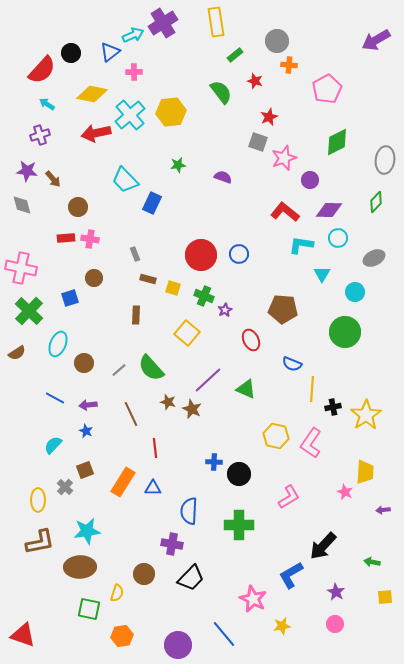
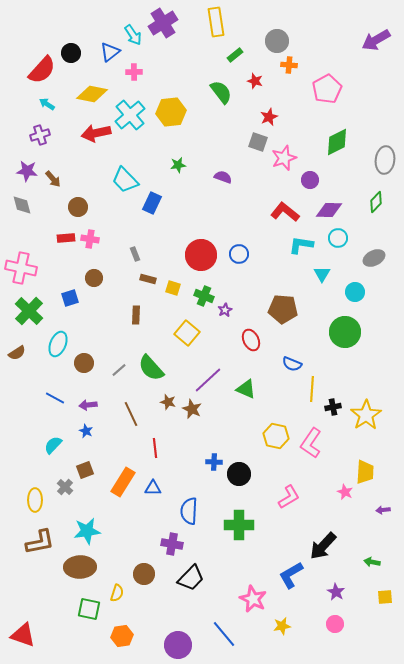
cyan arrow at (133, 35): rotated 80 degrees clockwise
yellow ellipse at (38, 500): moved 3 px left
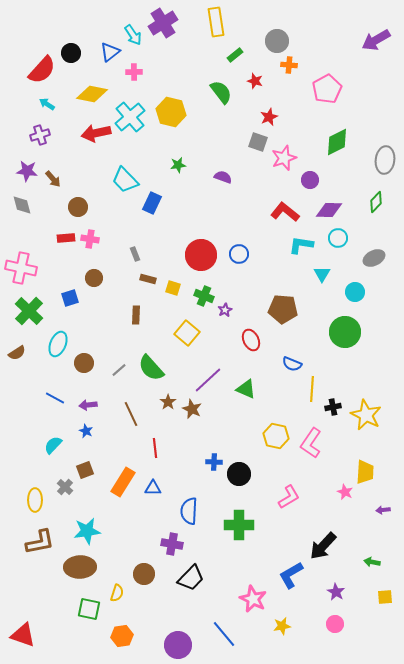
yellow hexagon at (171, 112): rotated 20 degrees clockwise
cyan cross at (130, 115): moved 2 px down
brown star at (168, 402): rotated 21 degrees clockwise
yellow star at (366, 415): rotated 12 degrees counterclockwise
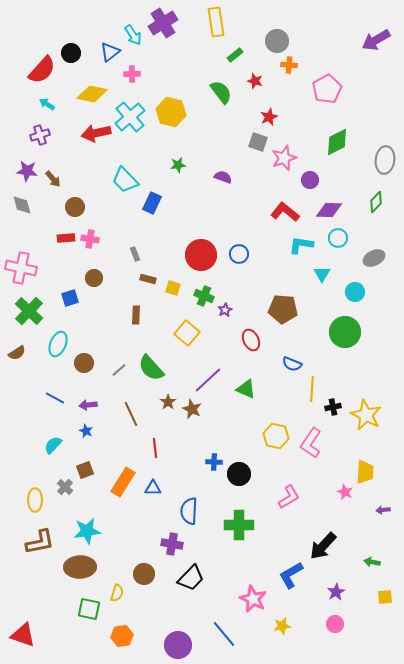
pink cross at (134, 72): moved 2 px left, 2 px down
brown circle at (78, 207): moved 3 px left
purple star at (336, 592): rotated 12 degrees clockwise
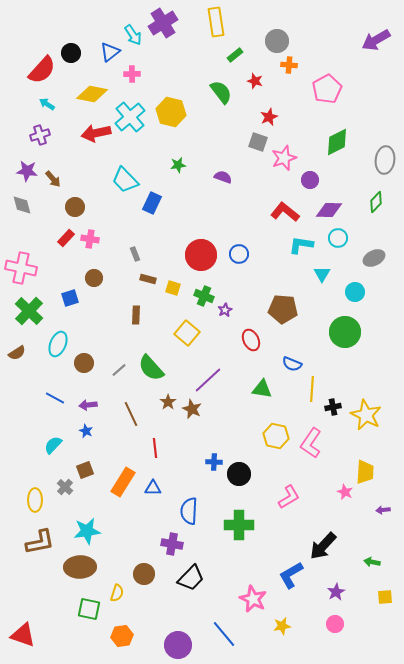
red rectangle at (66, 238): rotated 42 degrees counterclockwise
green triangle at (246, 389): moved 16 px right; rotated 15 degrees counterclockwise
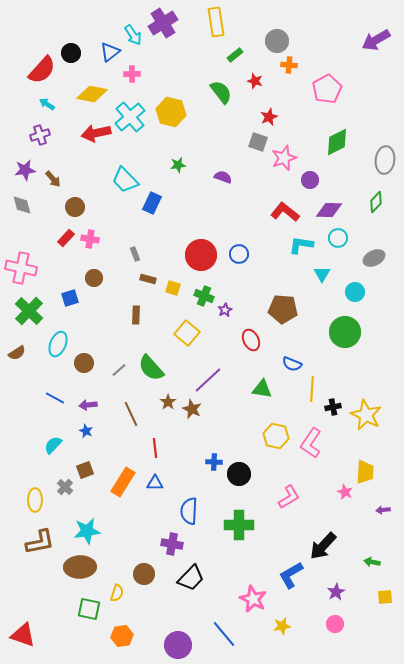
purple star at (27, 171): moved 2 px left, 1 px up; rotated 15 degrees counterclockwise
blue triangle at (153, 488): moved 2 px right, 5 px up
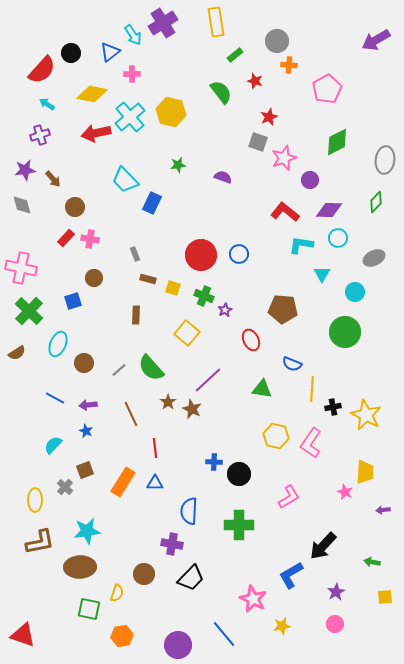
blue square at (70, 298): moved 3 px right, 3 px down
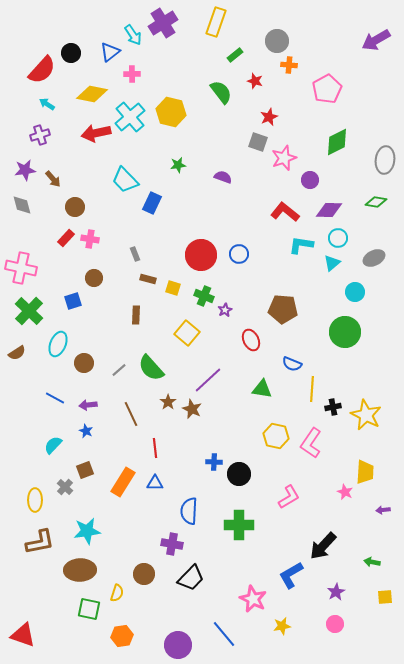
yellow rectangle at (216, 22): rotated 28 degrees clockwise
green diamond at (376, 202): rotated 55 degrees clockwise
cyan triangle at (322, 274): moved 10 px right, 11 px up; rotated 18 degrees clockwise
brown ellipse at (80, 567): moved 3 px down
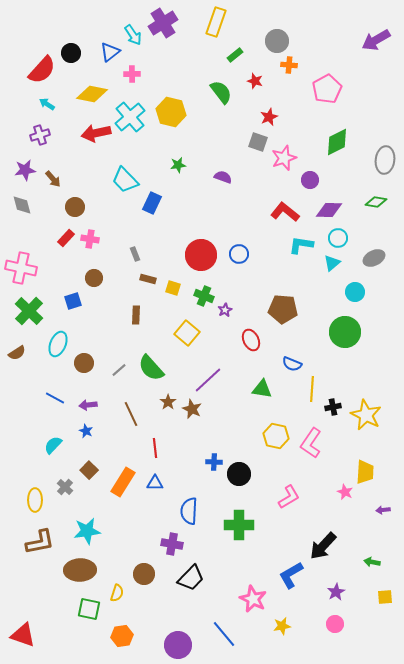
brown square at (85, 470): moved 4 px right; rotated 24 degrees counterclockwise
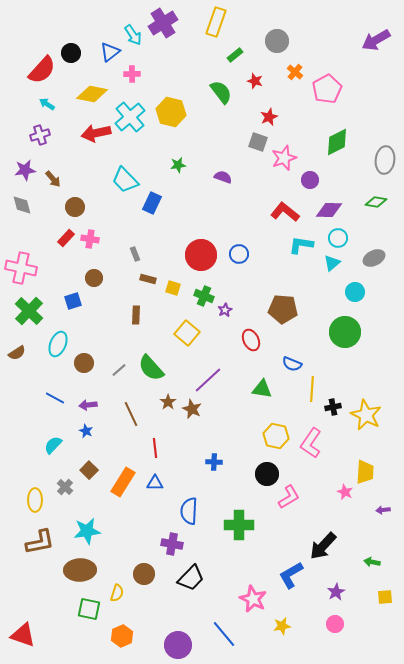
orange cross at (289, 65): moved 6 px right, 7 px down; rotated 35 degrees clockwise
black circle at (239, 474): moved 28 px right
orange hexagon at (122, 636): rotated 15 degrees counterclockwise
